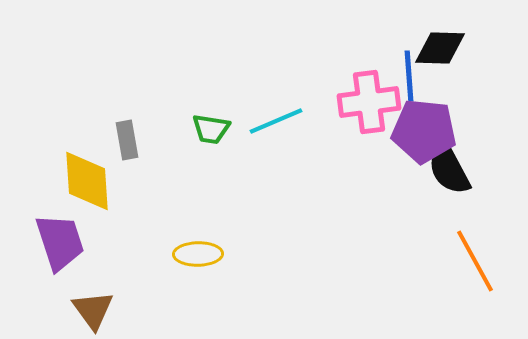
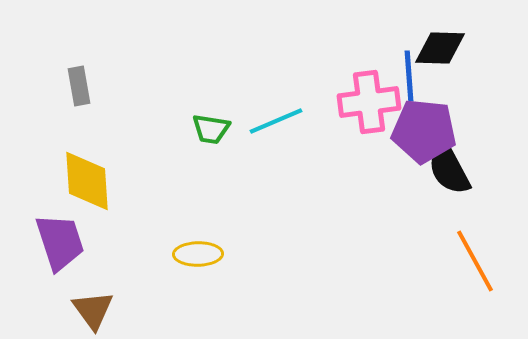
gray rectangle: moved 48 px left, 54 px up
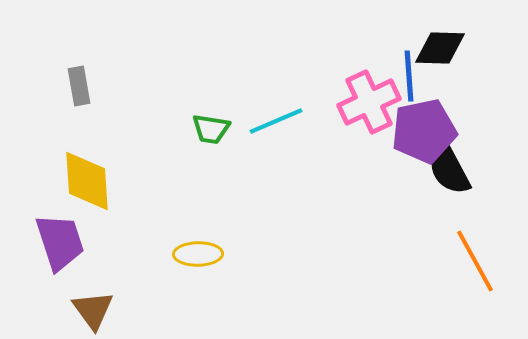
pink cross: rotated 18 degrees counterclockwise
purple pentagon: rotated 18 degrees counterclockwise
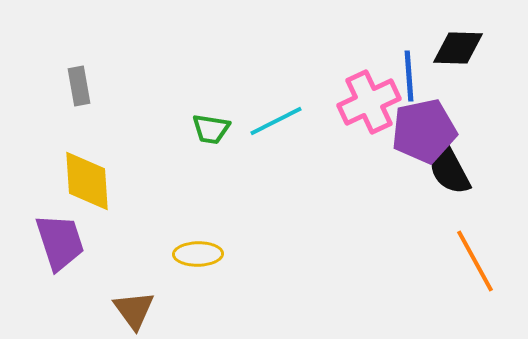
black diamond: moved 18 px right
cyan line: rotated 4 degrees counterclockwise
brown triangle: moved 41 px right
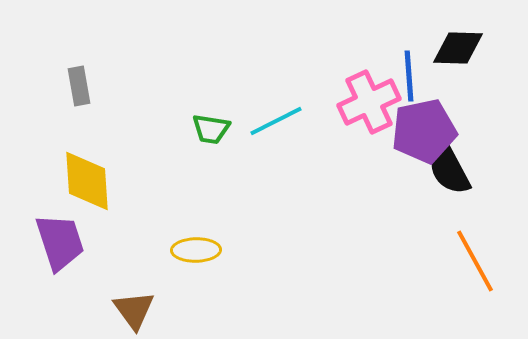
yellow ellipse: moved 2 px left, 4 px up
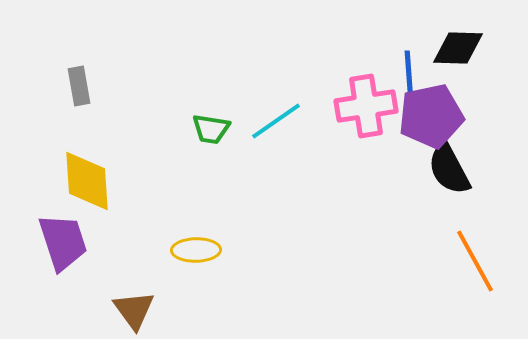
pink cross: moved 3 px left, 4 px down; rotated 16 degrees clockwise
cyan line: rotated 8 degrees counterclockwise
purple pentagon: moved 7 px right, 15 px up
purple trapezoid: moved 3 px right
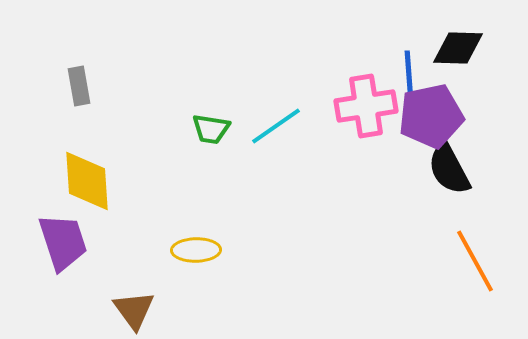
cyan line: moved 5 px down
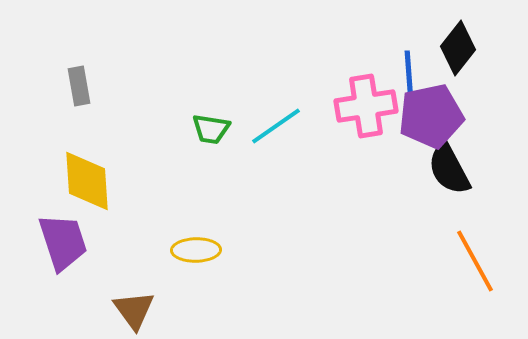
black diamond: rotated 54 degrees counterclockwise
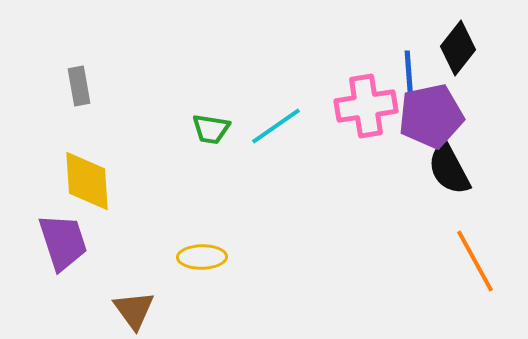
yellow ellipse: moved 6 px right, 7 px down
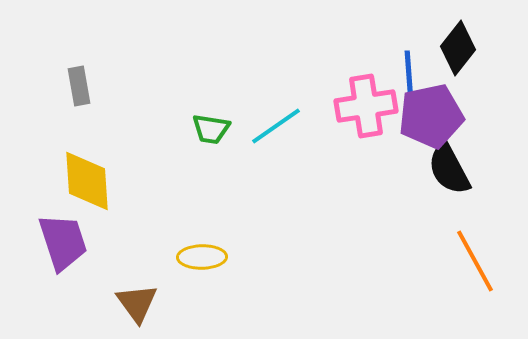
brown triangle: moved 3 px right, 7 px up
